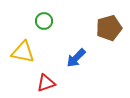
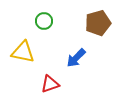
brown pentagon: moved 11 px left, 5 px up
red triangle: moved 4 px right, 1 px down
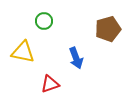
brown pentagon: moved 10 px right, 6 px down
blue arrow: rotated 65 degrees counterclockwise
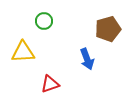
yellow triangle: rotated 15 degrees counterclockwise
blue arrow: moved 11 px right, 1 px down
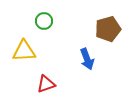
yellow triangle: moved 1 px right, 1 px up
red triangle: moved 4 px left
